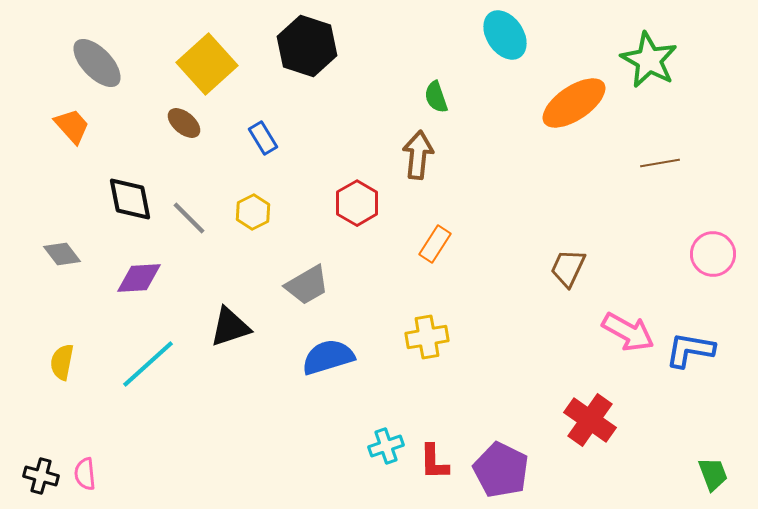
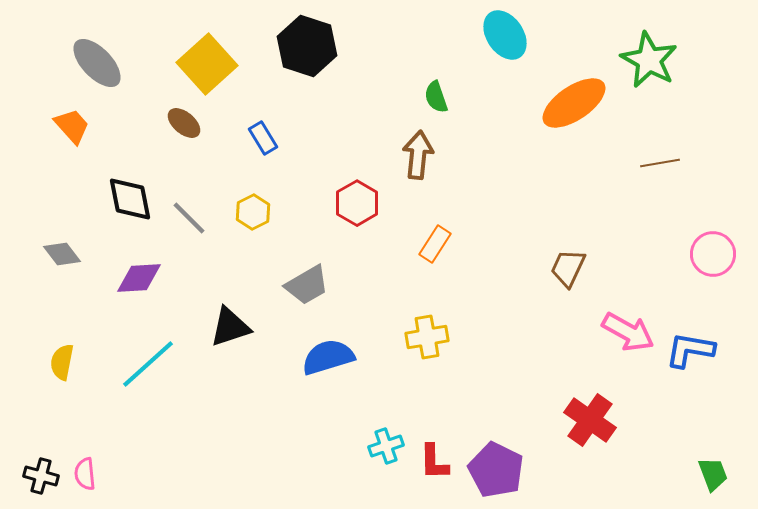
purple pentagon: moved 5 px left
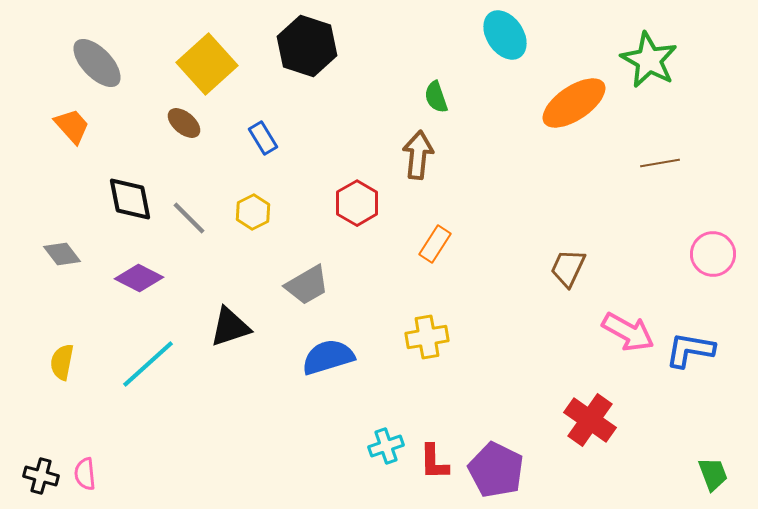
purple diamond: rotated 30 degrees clockwise
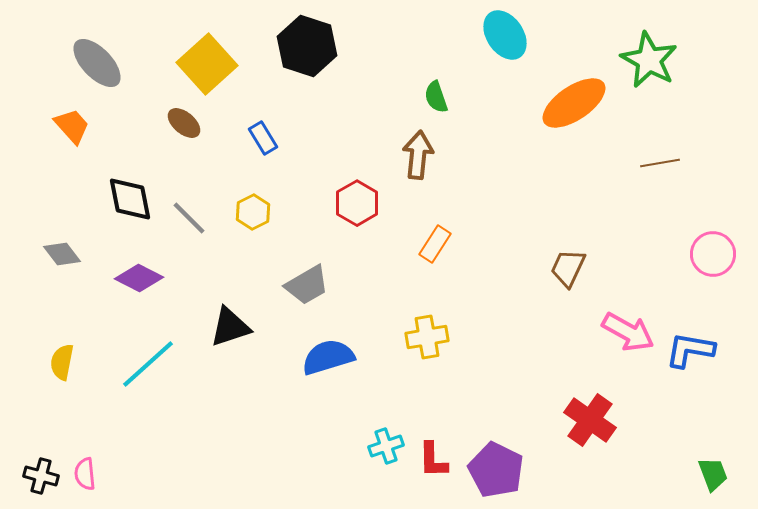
red L-shape: moved 1 px left, 2 px up
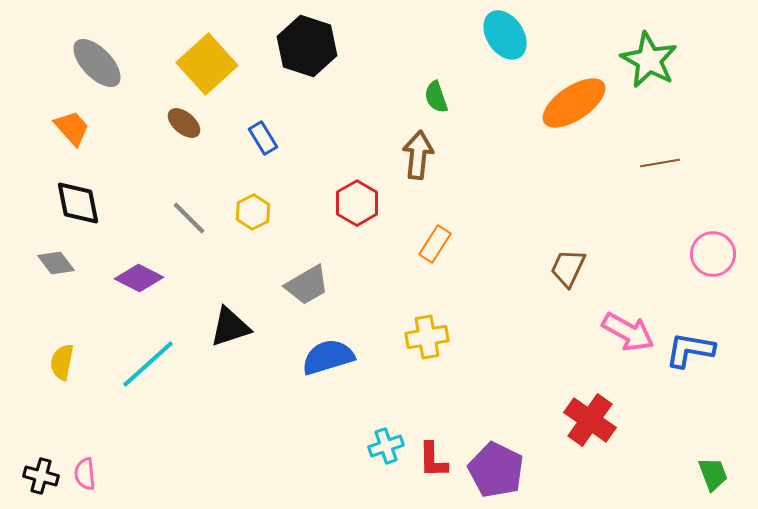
orange trapezoid: moved 2 px down
black diamond: moved 52 px left, 4 px down
gray diamond: moved 6 px left, 9 px down
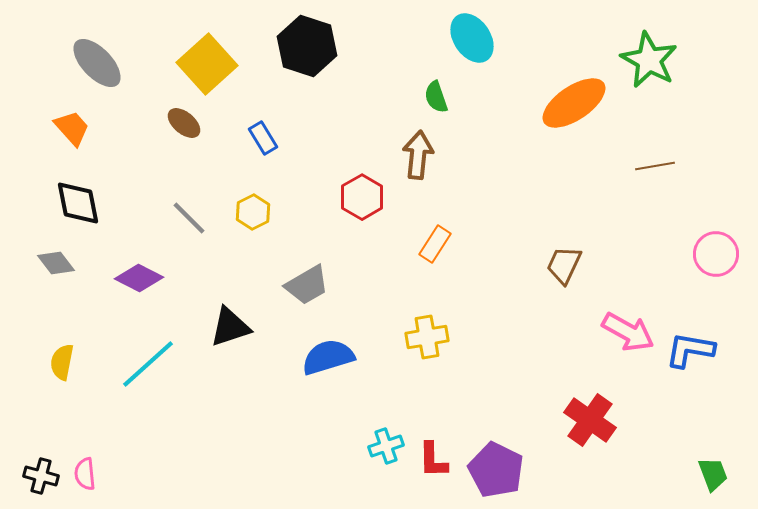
cyan ellipse: moved 33 px left, 3 px down
brown line: moved 5 px left, 3 px down
red hexagon: moved 5 px right, 6 px up
pink circle: moved 3 px right
brown trapezoid: moved 4 px left, 3 px up
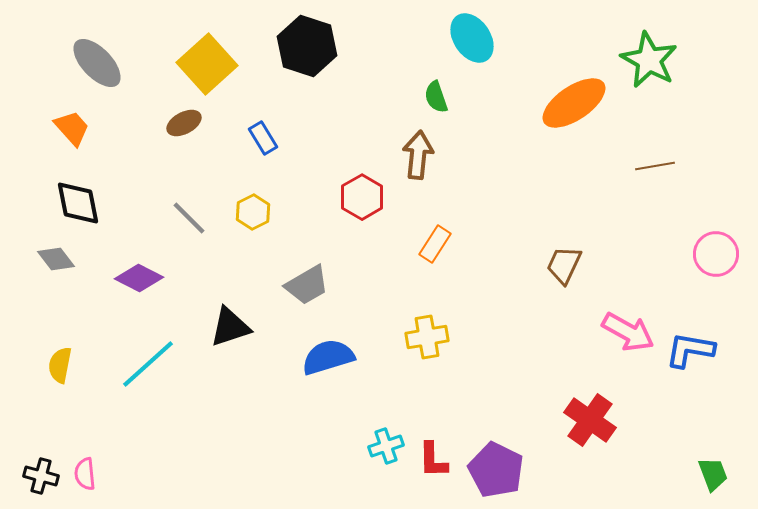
brown ellipse: rotated 68 degrees counterclockwise
gray diamond: moved 4 px up
yellow semicircle: moved 2 px left, 3 px down
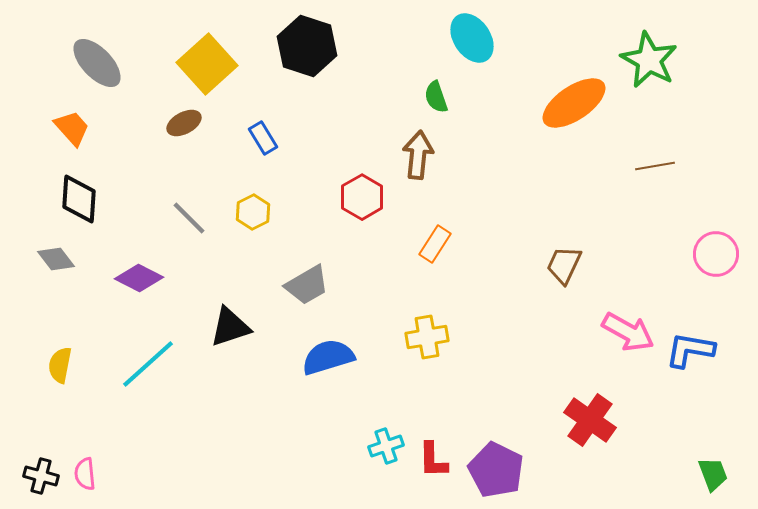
black diamond: moved 1 px right, 4 px up; rotated 15 degrees clockwise
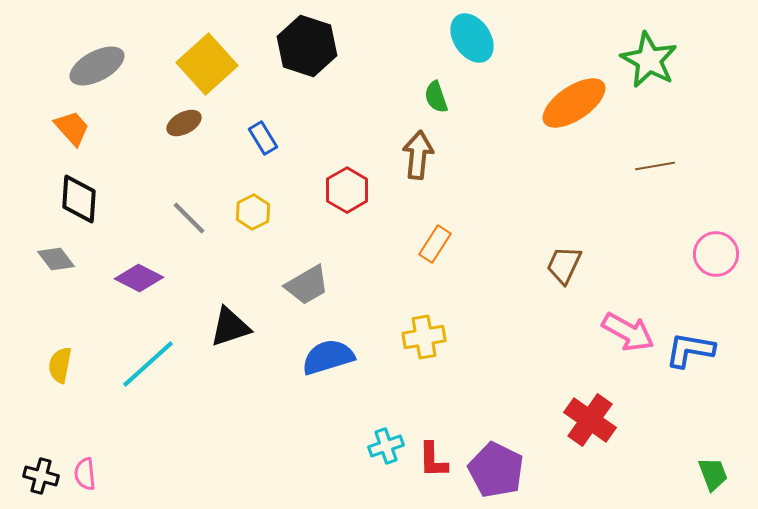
gray ellipse: moved 3 px down; rotated 74 degrees counterclockwise
red hexagon: moved 15 px left, 7 px up
yellow cross: moved 3 px left
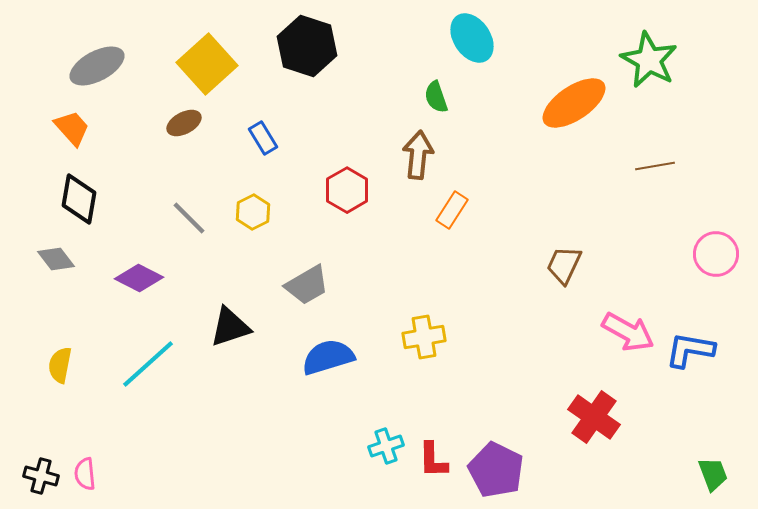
black diamond: rotated 6 degrees clockwise
orange rectangle: moved 17 px right, 34 px up
red cross: moved 4 px right, 3 px up
